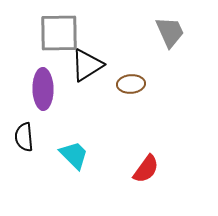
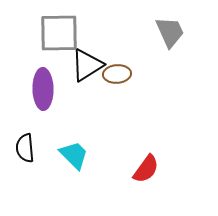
brown ellipse: moved 14 px left, 10 px up
black semicircle: moved 1 px right, 11 px down
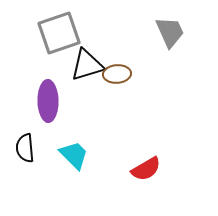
gray square: rotated 18 degrees counterclockwise
black triangle: rotated 15 degrees clockwise
purple ellipse: moved 5 px right, 12 px down
red semicircle: rotated 24 degrees clockwise
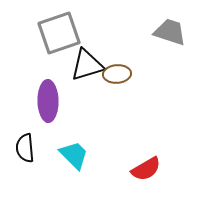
gray trapezoid: rotated 48 degrees counterclockwise
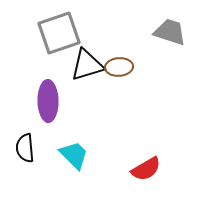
brown ellipse: moved 2 px right, 7 px up
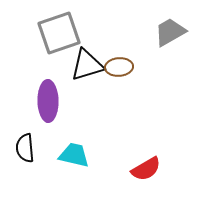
gray trapezoid: rotated 48 degrees counterclockwise
cyan trapezoid: rotated 32 degrees counterclockwise
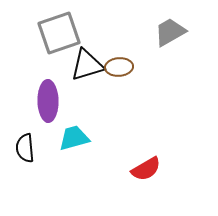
cyan trapezoid: moved 17 px up; rotated 28 degrees counterclockwise
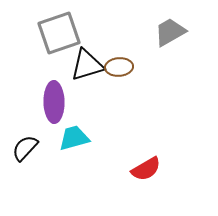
purple ellipse: moved 6 px right, 1 px down
black semicircle: rotated 48 degrees clockwise
